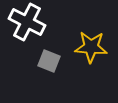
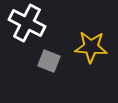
white cross: moved 1 px down
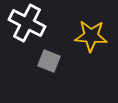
yellow star: moved 11 px up
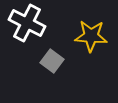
gray square: moved 3 px right; rotated 15 degrees clockwise
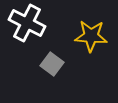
gray square: moved 3 px down
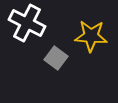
gray square: moved 4 px right, 6 px up
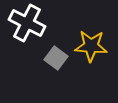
yellow star: moved 10 px down
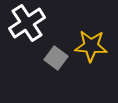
white cross: rotated 30 degrees clockwise
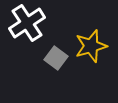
yellow star: rotated 20 degrees counterclockwise
